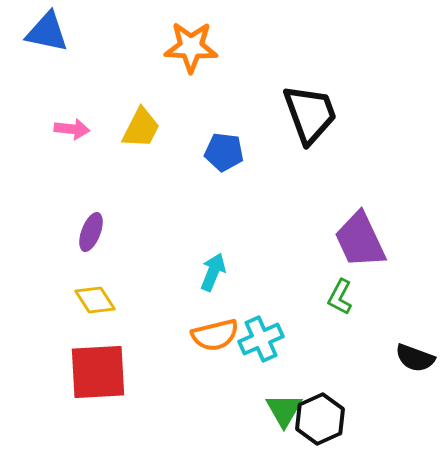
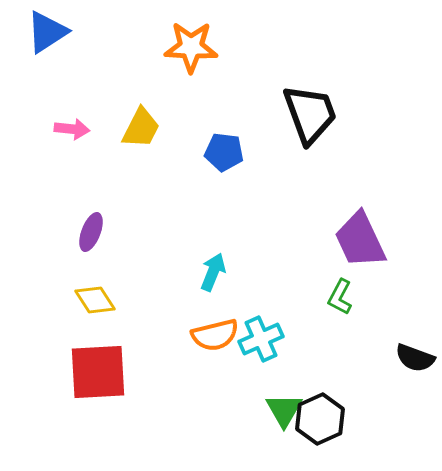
blue triangle: rotated 45 degrees counterclockwise
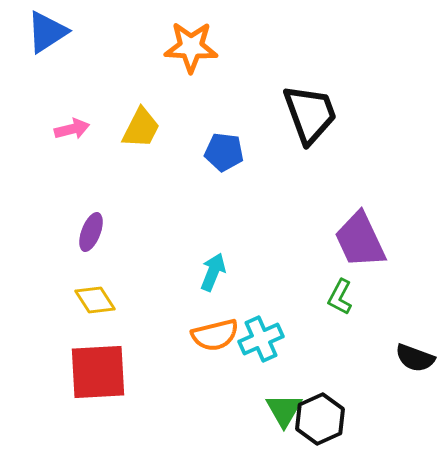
pink arrow: rotated 20 degrees counterclockwise
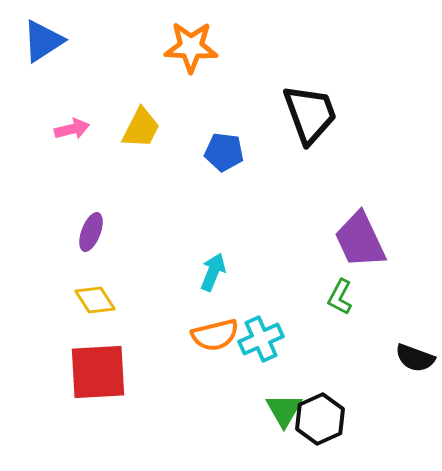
blue triangle: moved 4 px left, 9 px down
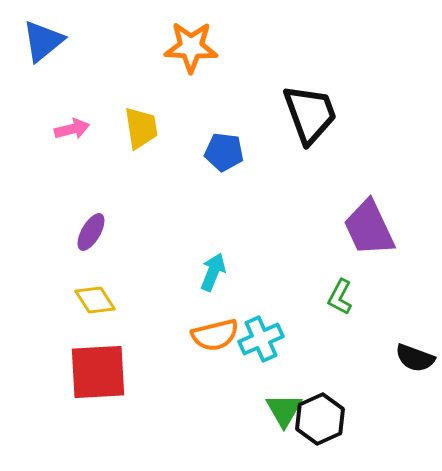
blue triangle: rotated 6 degrees counterclockwise
yellow trapezoid: rotated 36 degrees counterclockwise
purple ellipse: rotated 9 degrees clockwise
purple trapezoid: moved 9 px right, 12 px up
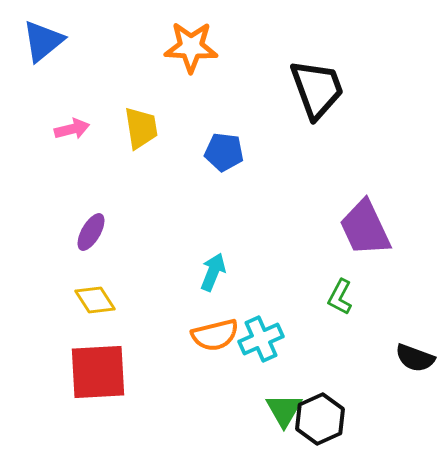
black trapezoid: moved 7 px right, 25 px up
purple trapezoid: moved 4 px left
